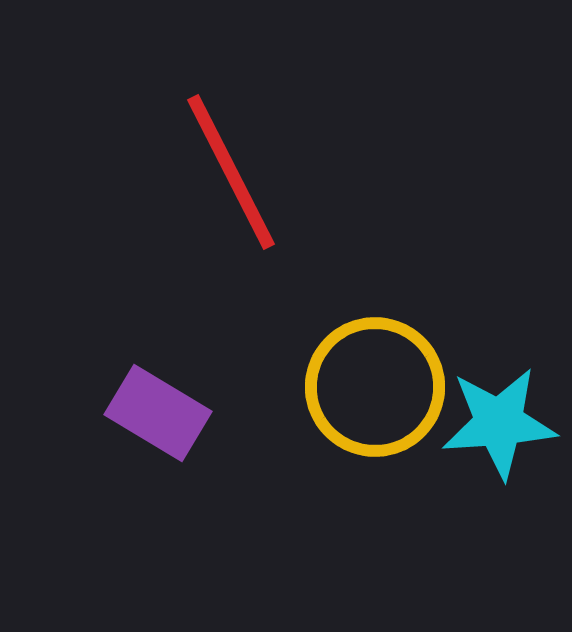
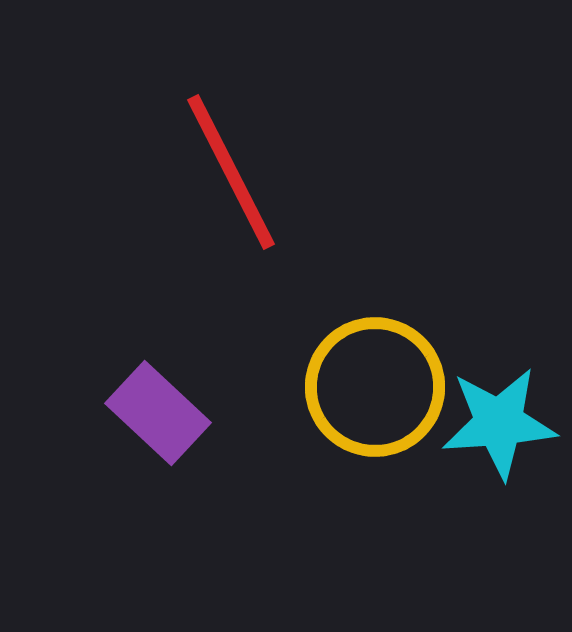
purple rectangle: rotated 12 degrees clockwise
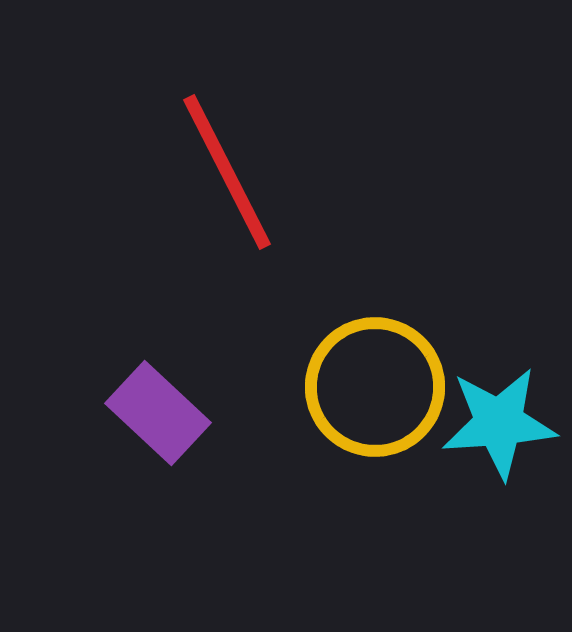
red line: moved 4 px left
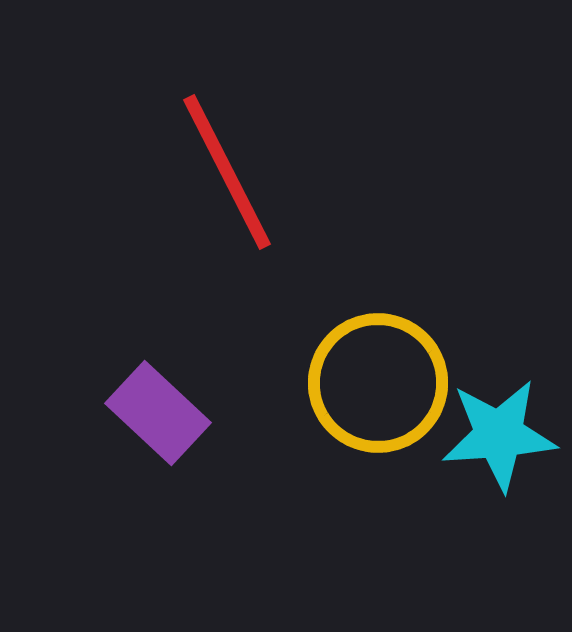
yellow circle: moved 3 px right, 4 px up
cyan star: moved 12 px down
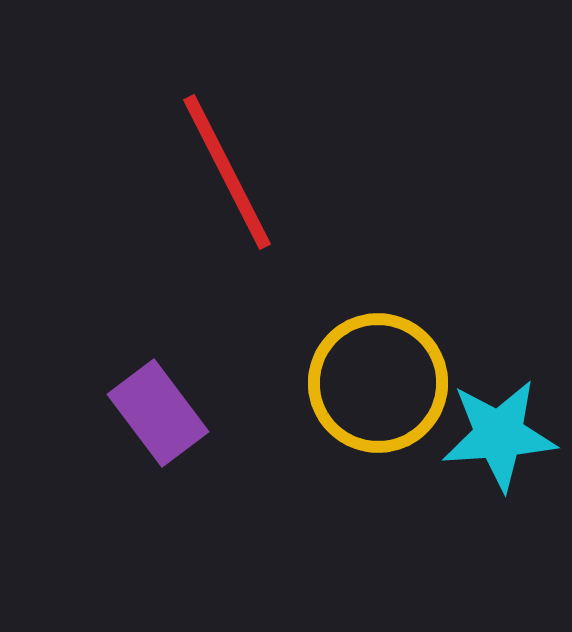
purple rectangle: rotated 10 degrees clockwise
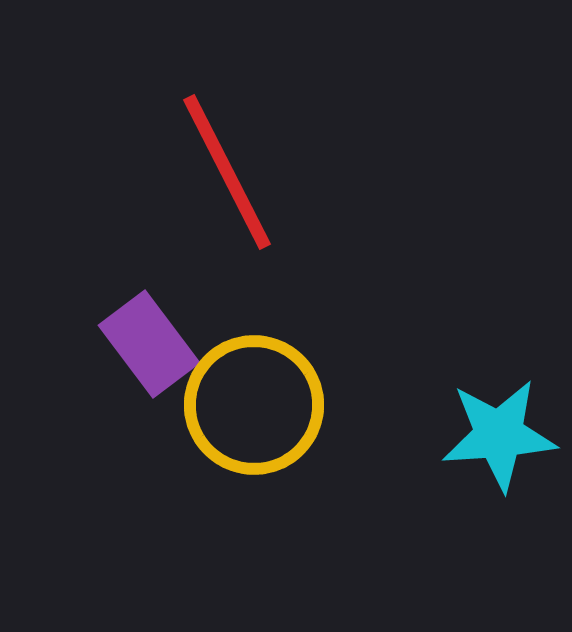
yellow circle: moved 124 px left, 22 px down
purple rectangle: moved 9 px left, 69 px up
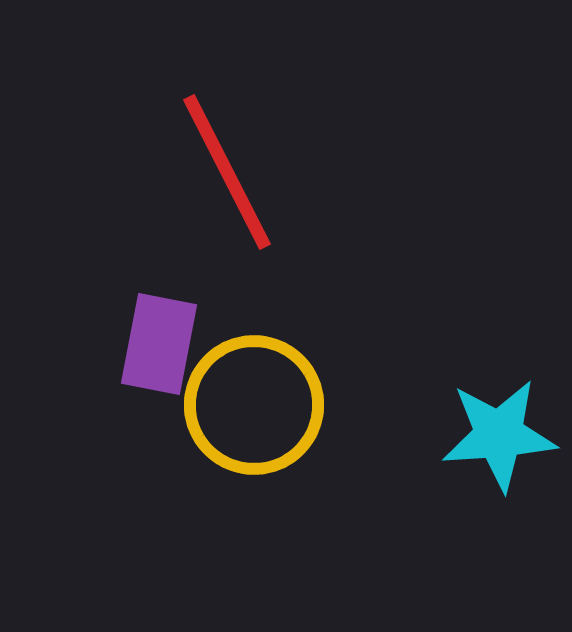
purple rectangle: moved 10 px right; rotated 48 degrees clockwise
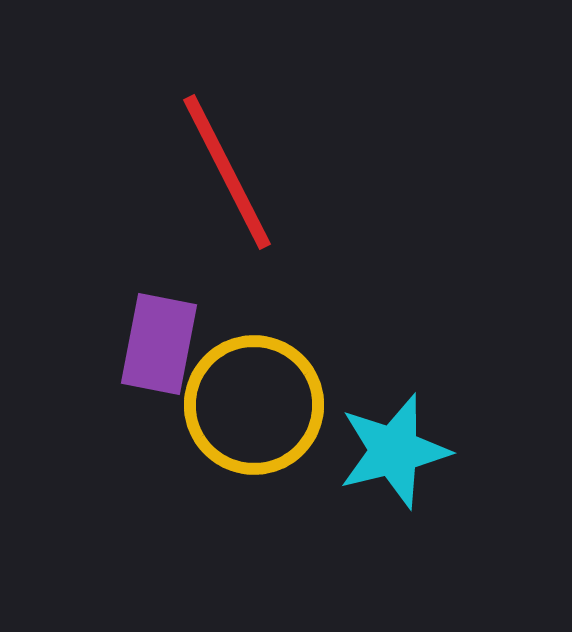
cyan star: moved 105 px left, 16 px down; rotated 10 degrees counterclockwise
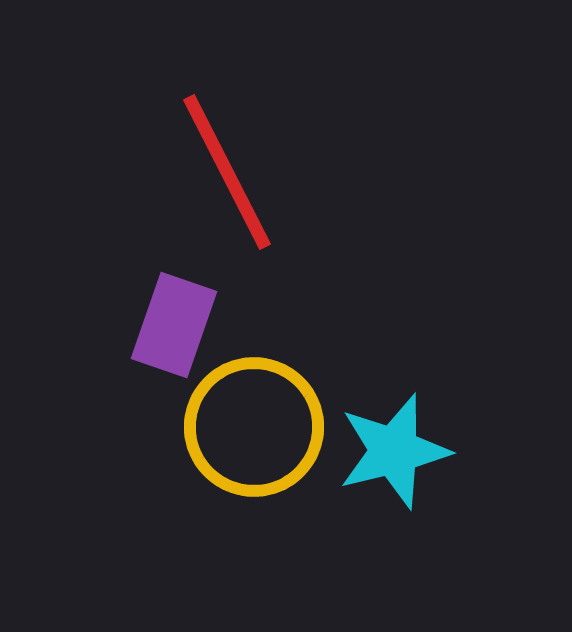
purple rectangle: moved 15 px right, 19 px up; rotated 8 degrees clockwise
yellow circle: moved 22 px down
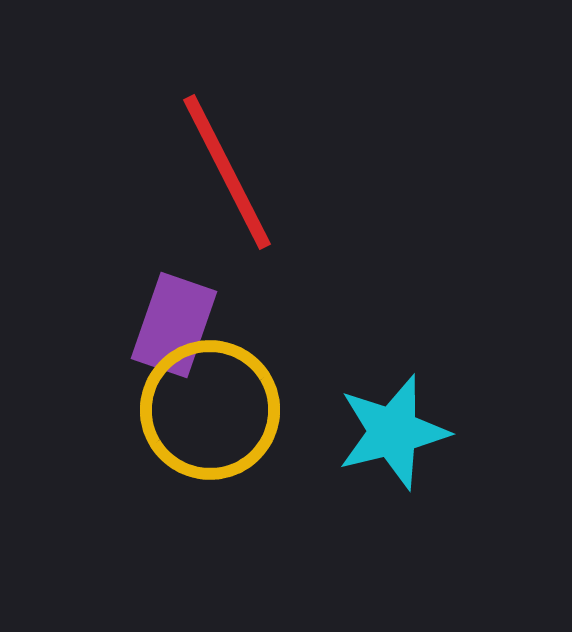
yellow circle: moved 44 px left, 17 px up
cyan star: moved 1 px left, 19 px up
